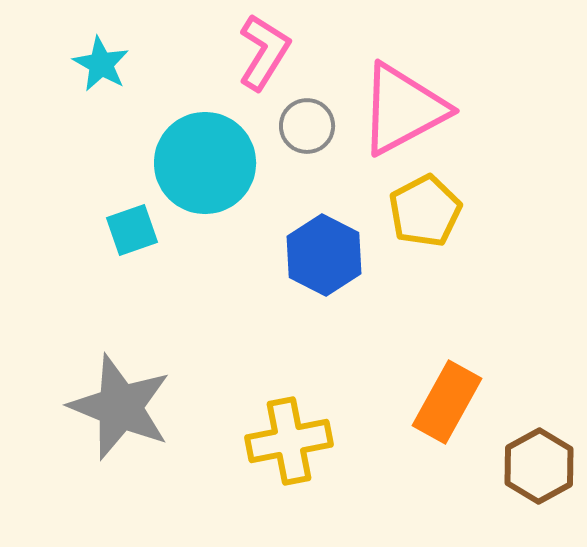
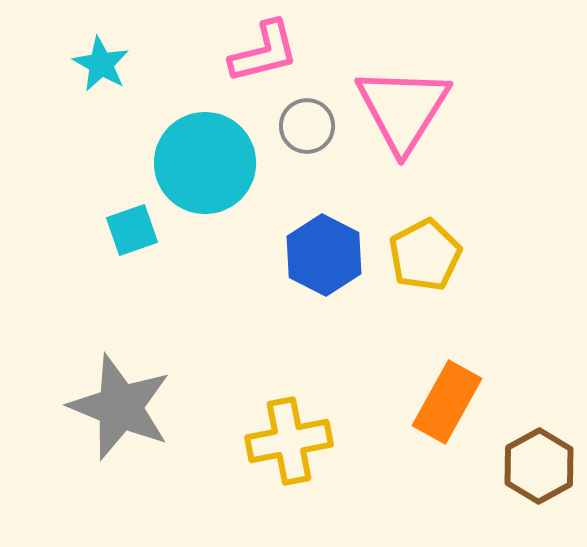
pink L-shape: rotated 44 degrees clockwise
pink triangle: rotated 30 degrees counterclockwise
yellow pentagon: moved 44 px down
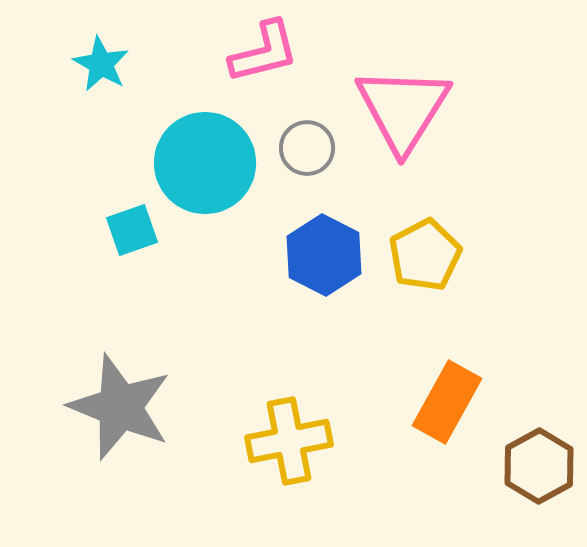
gray circle: moved 22 px down
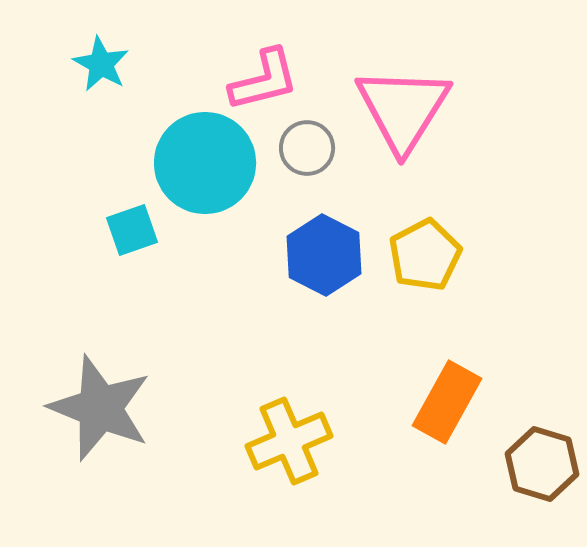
pink L-shape: moved 28 px down
gray star: moved 20 px left, 1 px down
yellow cross: rotated 12 degrees counterclockwise
brown hexagon: moved 3 px right, 2 px up; rotated 14 degrees counterclockwise
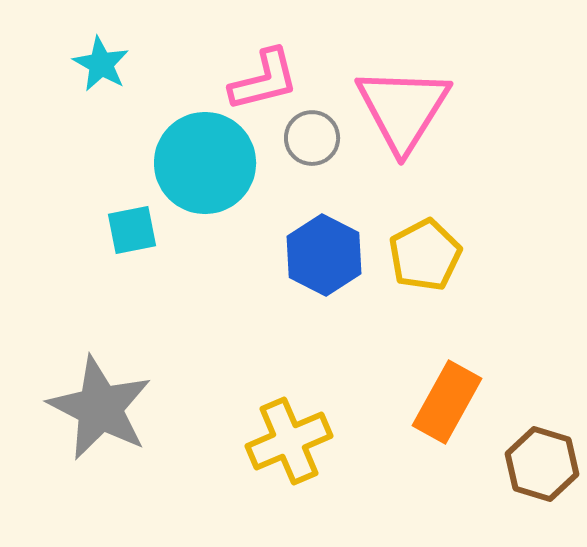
gray circle: moved 5 px right, 10 px up
cyan square: rotated 8 degrees clockwise
gray star: rotated 5 degrees clockwise
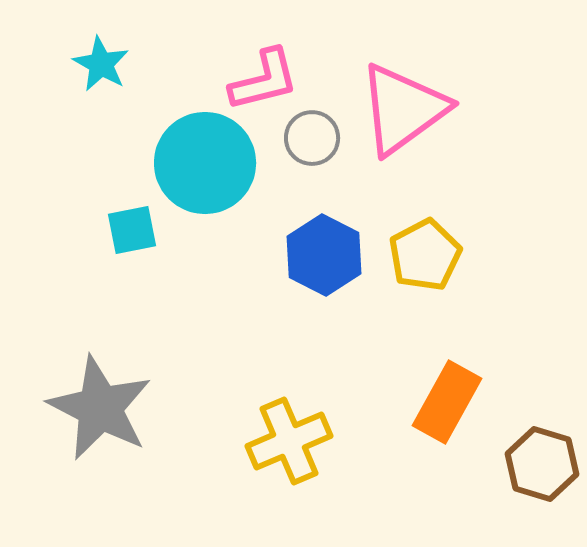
pink triangle: rotated 22 degrees clockwise
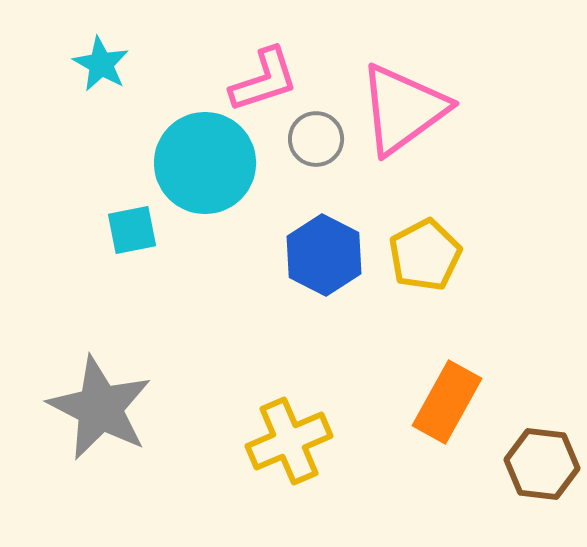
pink L-shape: rotated 4 degrees counterclockwise
gray circle: moved 4 px right, 1 px down
brown hexagon: rotated 10 degrees counterclockwise
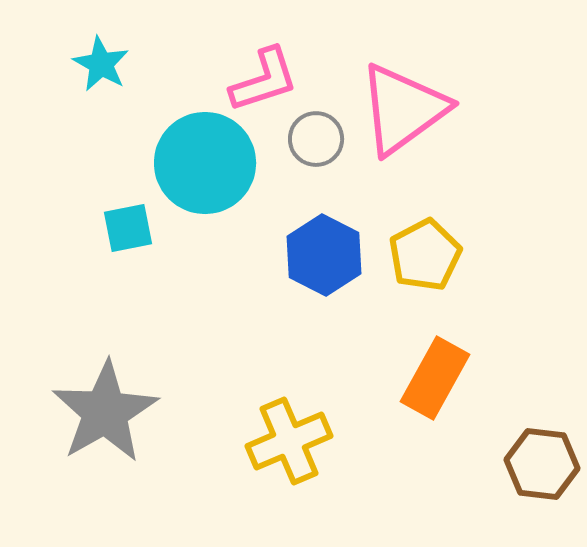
cyan square: moved 4 px left, 2 px up
orange rectangle: moved 12 px left, 24 px up
gray star: moved 5 px right, 4 px down; rotated 15 degrees clockwise
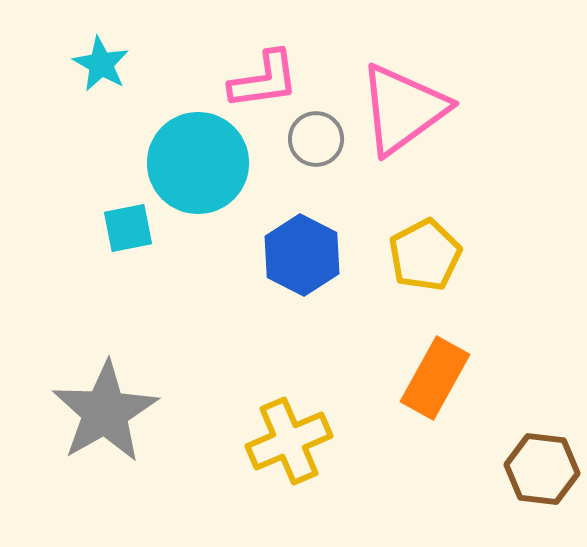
pink L-shape: rotated 10 degrees clockwise
cyan circle: moved 7 px left
blue hexagon: moved 22 px left
brown hexagon: moved 5 px down
